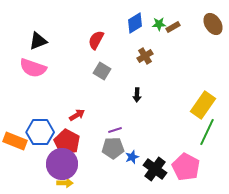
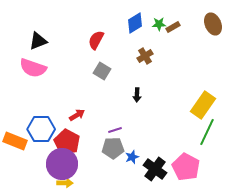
brown ellipse: rotated 10 degrees clockwise
blue hexagon: moved 1 px right, 3 px up
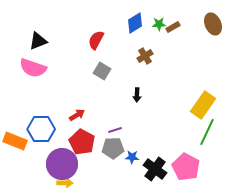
red pentagon: moved 15 px right
blue star: rotated 24 degrees clockwise
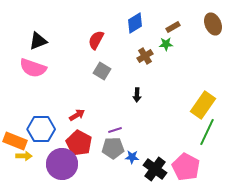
green star: moved 7 px right, 20 px down
red pentagon: moved 3 px left, 1 px down
yellow arrow: moved 41 px left, 27 px up
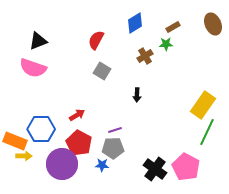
blue star: moved 30 px left, 8 px down
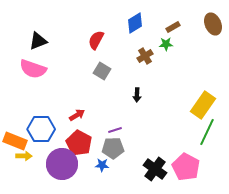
pink semicircle: moved 1 px down
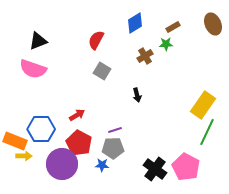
black arrow: rotated 16 degrees counterclockwise
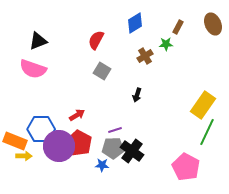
brown rectangle: moved 5 px right; rotated 32 degrees counterclockwise
black arrow: rotated 32 degrees clockwise
purple circle: moved 3 px left, 18 px up
black cross: moved 23 px left, 18 px up
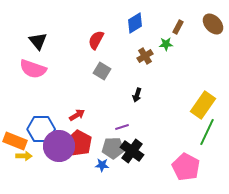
brown ellipse: rotated 20 degrees counterclockwise
black triangle: rotated 48 degrees counterclockwise
purple line: moved 7 px right, 3 px up
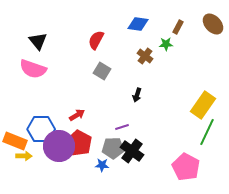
blue diamond: moved 3 px right, 1 px down; rotated 40 degrees clockwise
brown cross: rotated 21 degrees counterclockwise
